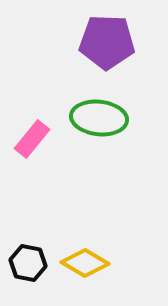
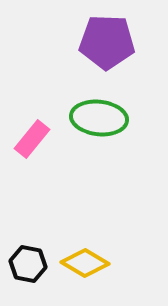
black hexagon: moved 1 px down
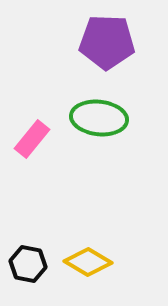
yellow diamond: moved 3 px right, 1 px up
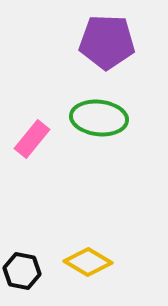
black hexagon: moved 6 px left, 7 px down
